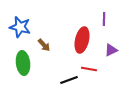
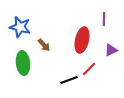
red line: rotated 56 degrees counterclockwise
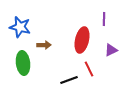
brown arrow: rotated 48 degrees counterclockwise
red line: rotated 70 degrees counterclockwise
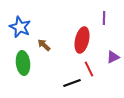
purple line: moved 1 px up
blue star: rotated 10 degrees clockwise
brown arrow: rotated 136 degrees counterclockwise
purple triangle: moved 2 px right, 7 px down
black line: moved 3 px right, 3 px down
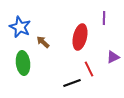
red ellipse: moved 2 px left, 3 px up
brown arrow: moved 1 px left, 3 px up
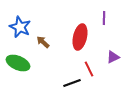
green ellipse: moved 5 px left; rotated 60 degrees counterclockwise
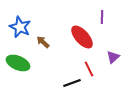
purple line: moved 2 px left, 1 px up
red ellipse: moved 2 px right; rotated 55 degrees counterclockwise
purple triangle: rotated 16 degrees counterclockwise
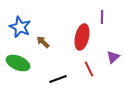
red ellipse: rotated 55 degrees clockwise
black line: moved 14 px left, 4 px up
